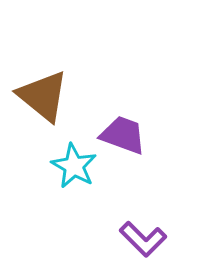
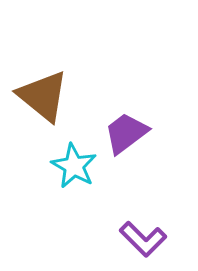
purple trapezoid: moved 3 px right, 2 px up; rotated 57 degrees counterclockwise
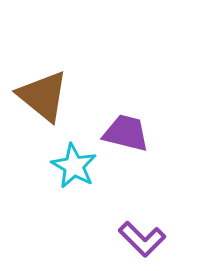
purple trapezoid: rotated 51 degrees clockwise
purple L-shape: moved 1 px left
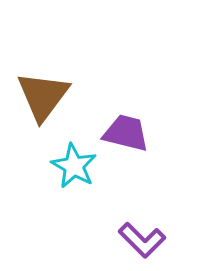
brown triangle: rotated 28 degrees clockwise
purple L-shape: moved 1 px down
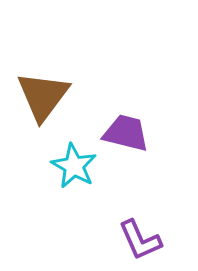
purple L-shape: moved 2 px left; rotated 21 degrees clockwise
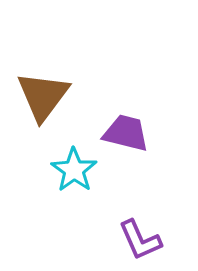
cyan star: moved 4 px down; rotated 6 degrees clockwise
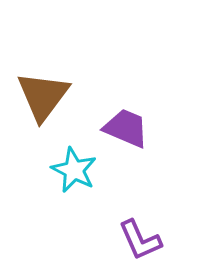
purple trapezoid: moved 5 px up; rotated 9 degrees clockwise
cyan star: rotated 9 degrees counterclockwise
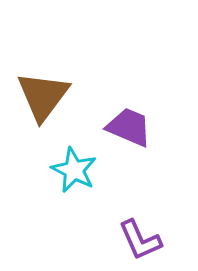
purple trapezoid: moved 3 px right, 1 px up
